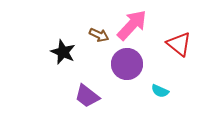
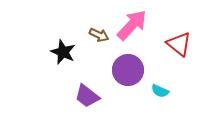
purple circle: moved 1 px right, 6 px down
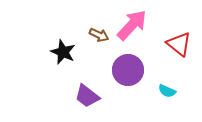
cyan semicircle: moved 7 px right
